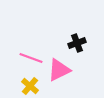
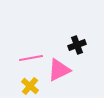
black cross: moved 2 px down
pink line: rotated 30 degrees counterclockwise
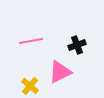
pink line: moved 17 px up
pink triangle: moved 1 px right, 2 px down
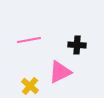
pink line: moved 2 px left, 1 px up
black cross: rotated 24 degrees clockwise
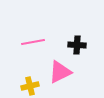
pink line: moved 4 px right, 2 px down
yellow cross: rotated 36 degrees clockwise
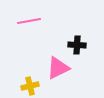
pink line: moved 4 px left, 21 px up
pink triangle: moved 2 px left, 4 px up
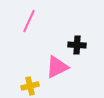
pink line: rotated 55 degrees counterclockwise
pink triangle: moved 1 px left, 1 px up
